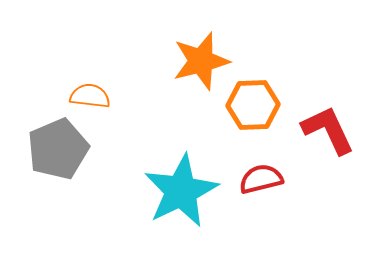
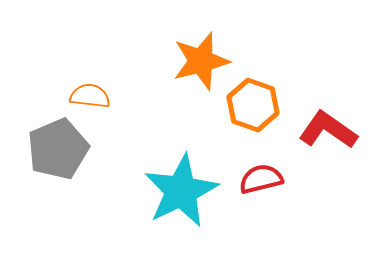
orange hexagon: rotated 21 degrees clockwise
red L-shape: rotated 30 degrees counterclockwise
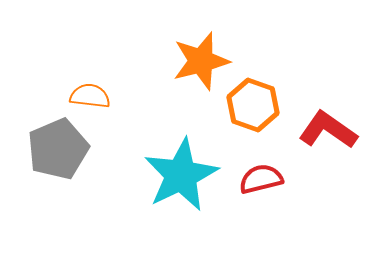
cyan star: moved 16 px up
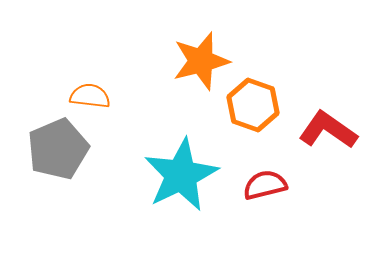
red semicircle: moved 4 px right, 6 px down
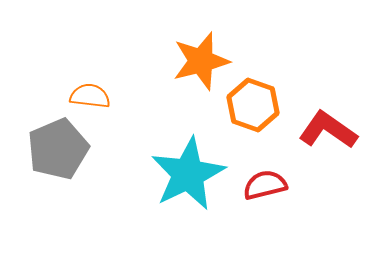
cyan star: moved 7 px right, 1 px up
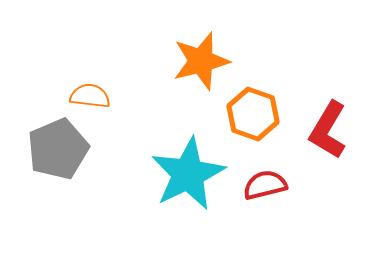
orange hexagon: moved 9 px down
red L-shape: rotated 94 degrees counterclockwise
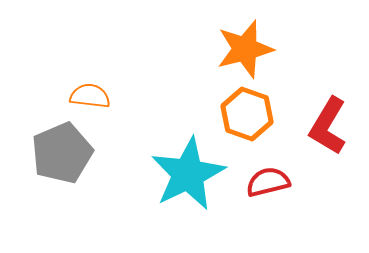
orange star: moved 44 px right, 12 px up
orange hexagon: moved 6 px left
red L-shape: moved 4 px up
gray pentagon: moved 4 px right, 4 px down
red semicircle: moved 3 px right, 3 px up
